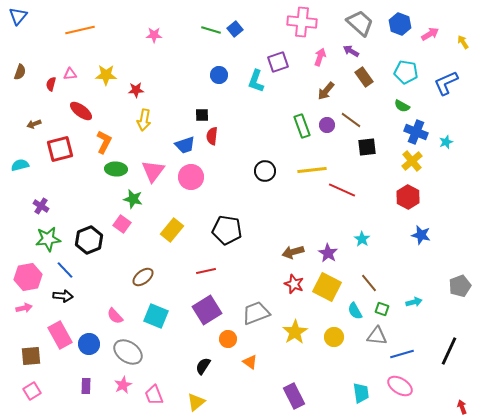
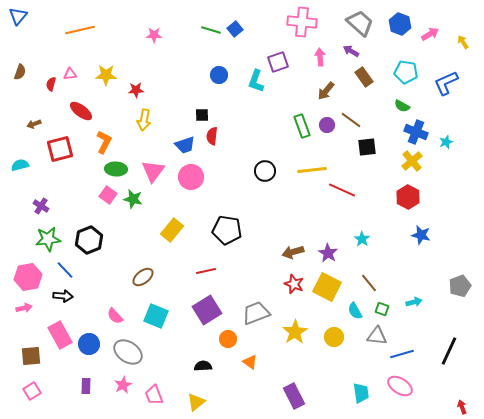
pink arrow at (320, 57): rotated 24 degrees counterclockwise
pink square at (122, 224): moved 14 px left, 29 px up
black semicircle at (203, 366): rotated 54 degrees clockwise
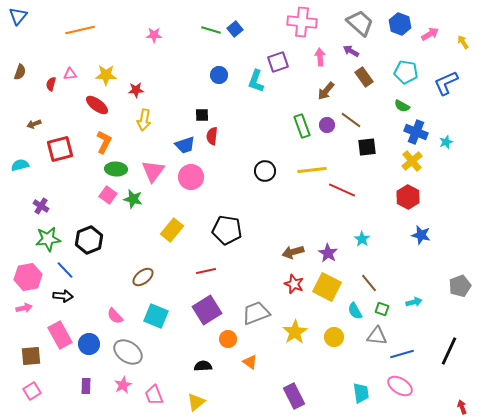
red ellipse at (81, 111): moved 16 px right, 6 px up
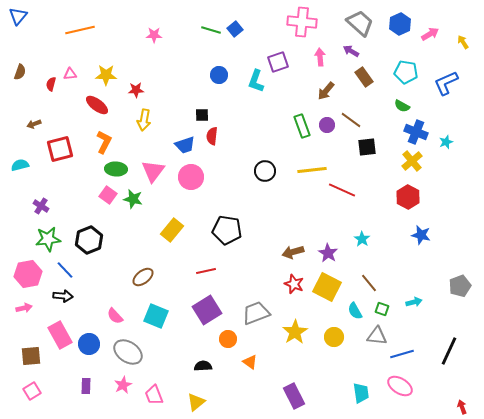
blue hexagon at (400, 24): rotated 15 degrees clockwise
pink hexagon at (28, 277): moved 3 px up
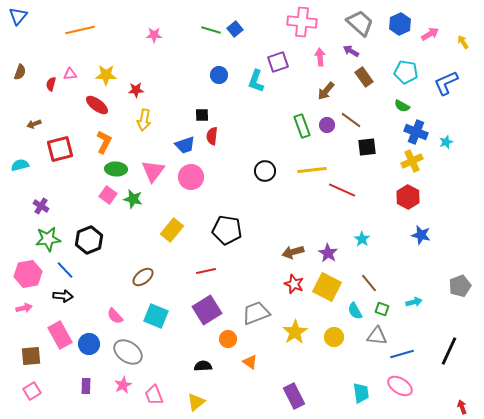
yellow cross at (412, 161): rotated 15 degrees clockwise
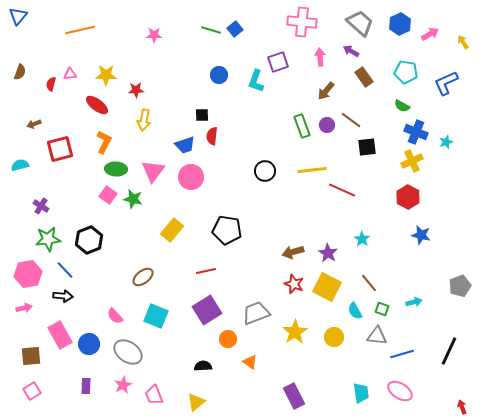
pink ellipse at (400, 386): moved 5 px down
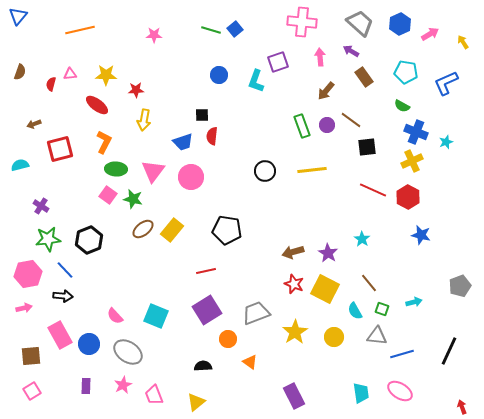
blue trapezoid at (185, 145): moved 2 px left, 3 px up
red line at (342, 190): moved 31 px right
brown ellipse at (143, 277): moved 48 px up
yellow square at (327, 287): moved 2 px left, 2 px down
